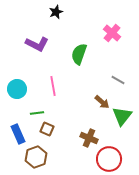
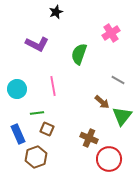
pink cross: moved 1 px left; rotated 18 degrees clockwise
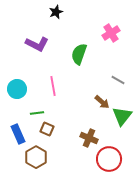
brown hexagon: rotated 10 degrees counterclockwise
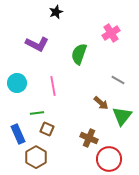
cyan circle: moved 6 px up
brown arrow: moved 1 px left, 1 px down
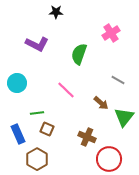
black star: rotated 24 degrees clockwise
pink line: moved 13 px right, 4 px down; rotated 36 degrees counterclockwise
green triangle: moved 2 px right, 1 px down
brown cross: moved 2 px left, 1 px up
brown hexagon: moved 1 px right, 2 px down
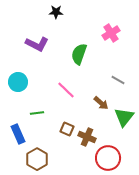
cyan circle: moved 1 px right, 1 px up
brown square: moved 20 px right
red circle: moved 1 px left, 1 px up
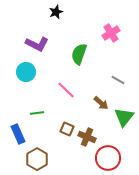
black star: rotated 24 degrees counterclockwise
cyan circle: moved 8 px right, 10 px up
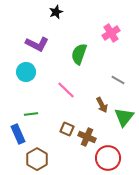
brown arrow: moved 1 px right, 2 px down; rotated 21 degrees clockwise
green line: moved 6 px left, 1 px down
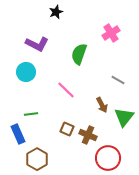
brown cross: moved 1 px right, 2 px up
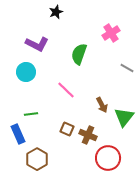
gray line: moved 9 px right, 12 px up
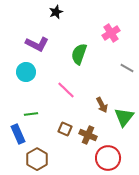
brown square: moved 2 px left
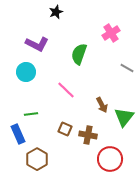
brown cross: rotated 12 degrees counterclockwise
red circle: moved 2 px right, 1 px down
